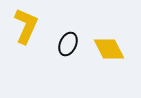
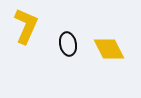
black ellipse: rotated 35 degrees counterclockwise
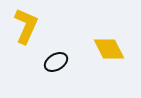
black ellipse: moved 12 px left, 18 px down; rotated 70 degrees clockwise
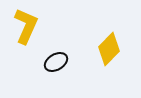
yellow diamond: rotated 72 degrees clockwise
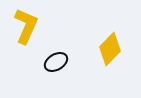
yellow diamond: moved 1 px right
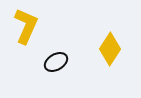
yellow diamond: rotated 12 degrees counterclockwise
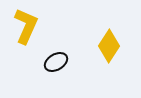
yellow diamond: moved 1 px left, 3 px up
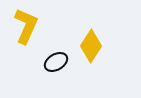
yellow diamond: moved 18 px left
